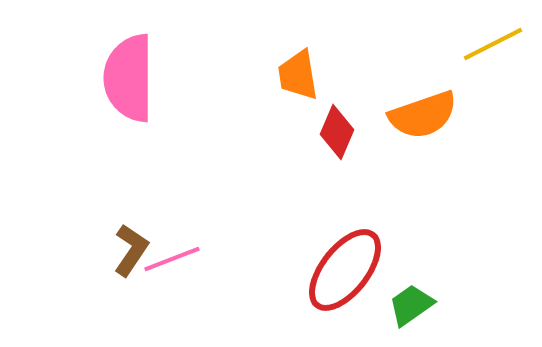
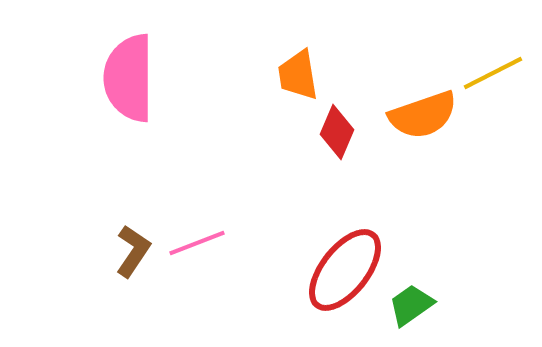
yellow line: moved 29 px down
brown L-shape: moved 2 px right, 1 px down
pink line: moved 25 px right, 16 px up
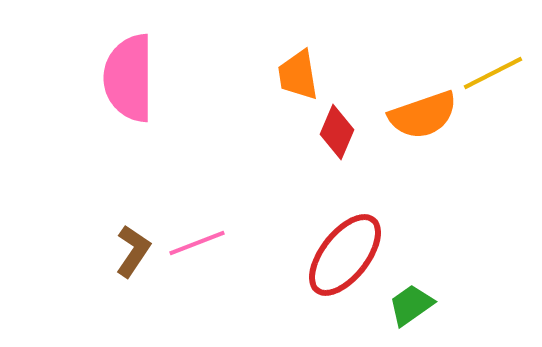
red ellipse: moved 15 px up
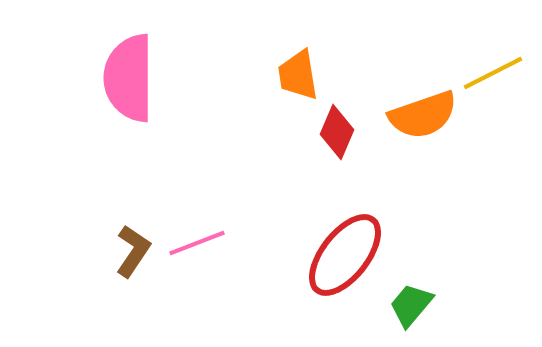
green trapezoid: rotated 15 degrees counterclockwise
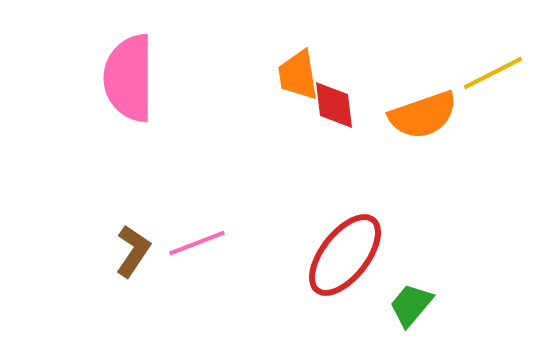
red diamond: moved 3 px left, 27 px up; rotated 30 degrees counterclockwise
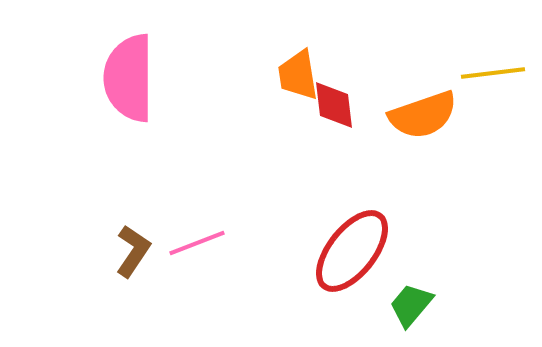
yellow line: rotated 20 degrees clockwise
red ellipse: moved 7 px right, 4 px up
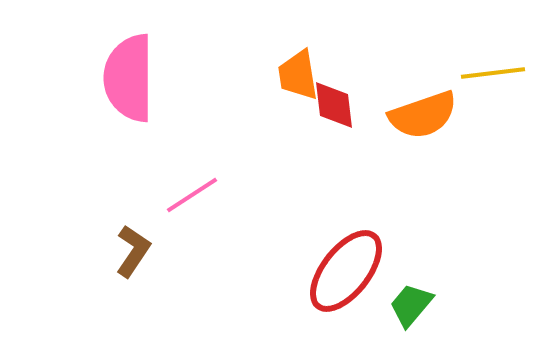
pink line: moved 5 px left, 48 px up; rotated 12 degrees counterclockwise
red ellipse: moved 6 px left, 20 px down
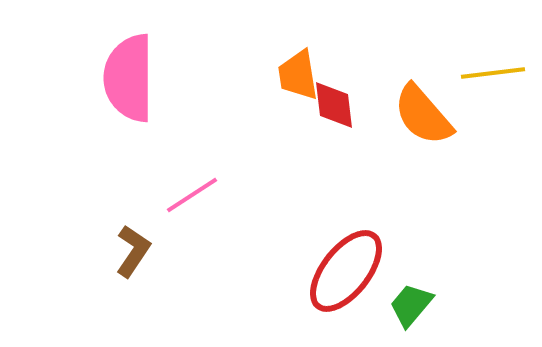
orange semicircle: rotated 68 degrees clockwise
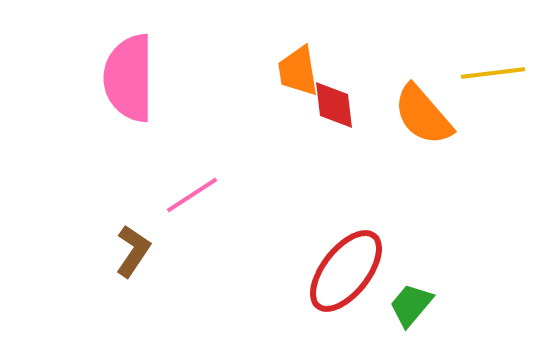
orange trapezoid: moved 4 px up
